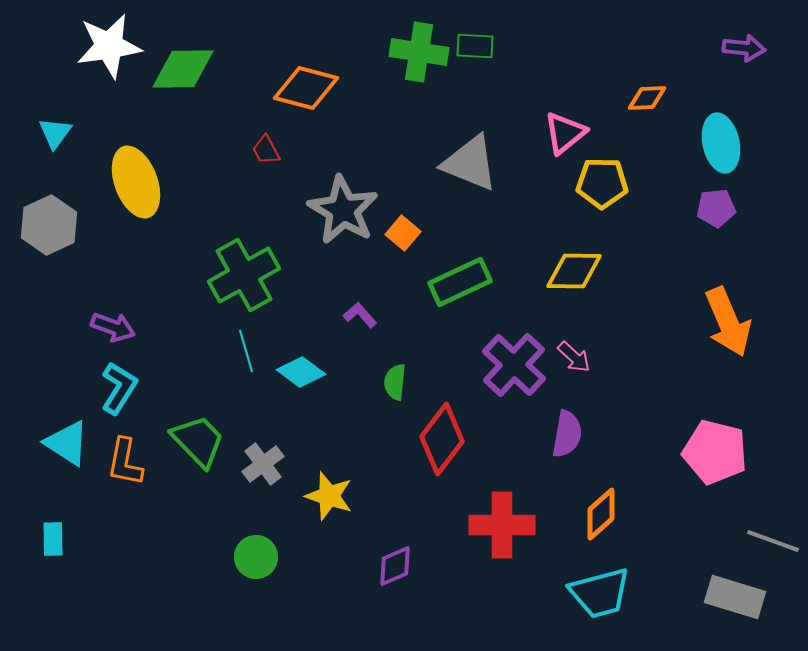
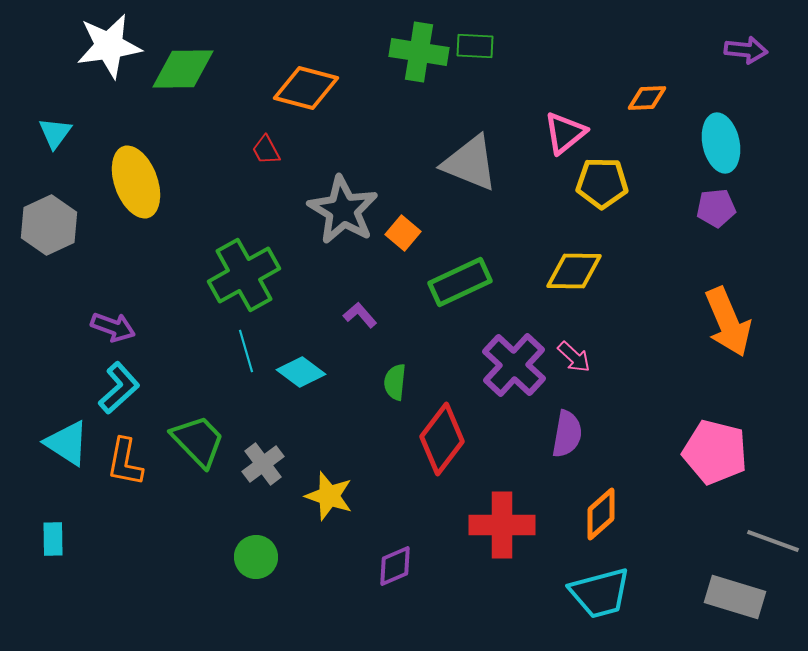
purple arrow at (744, 48): moved 2 px right, 2 px down
cyan L-shape at (119, 388): rotated 16 degrees clockwise
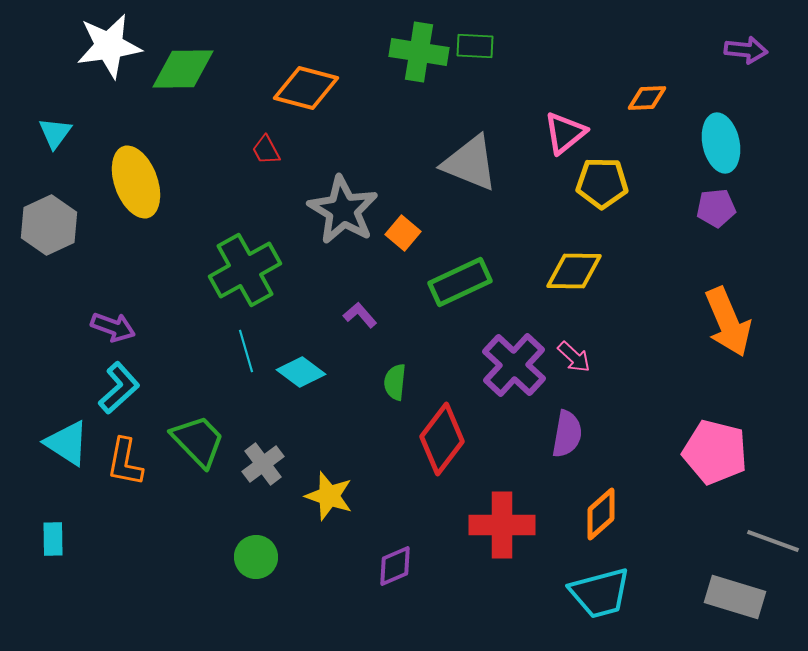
green cross at (244, 275): moved 1 px right, 5 px up
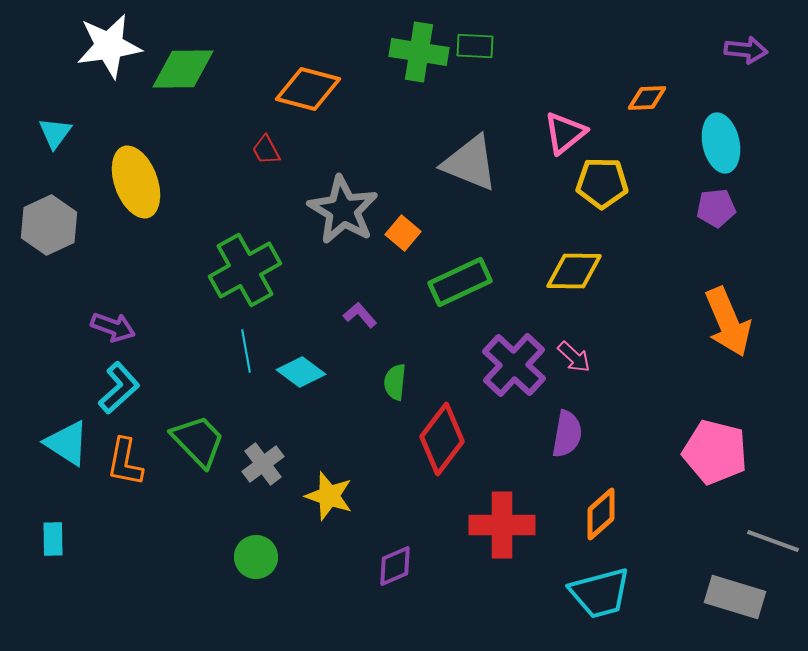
orange diamond at (306, 88): moved 2 px right, 1 px down
cyan line at (246, 351): rotated 6 degrees clockwise
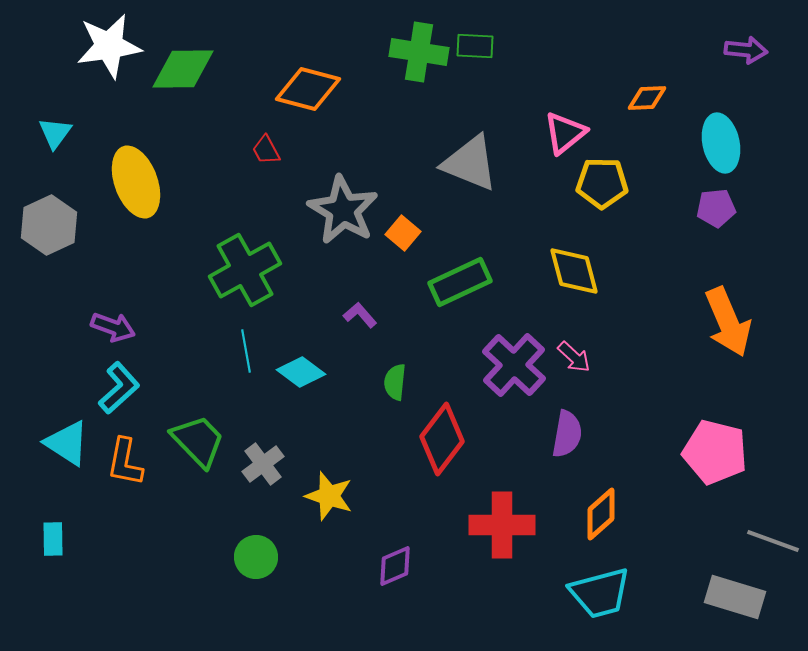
yellow diamond at (574, 271): rotated 74 degrees clockwise
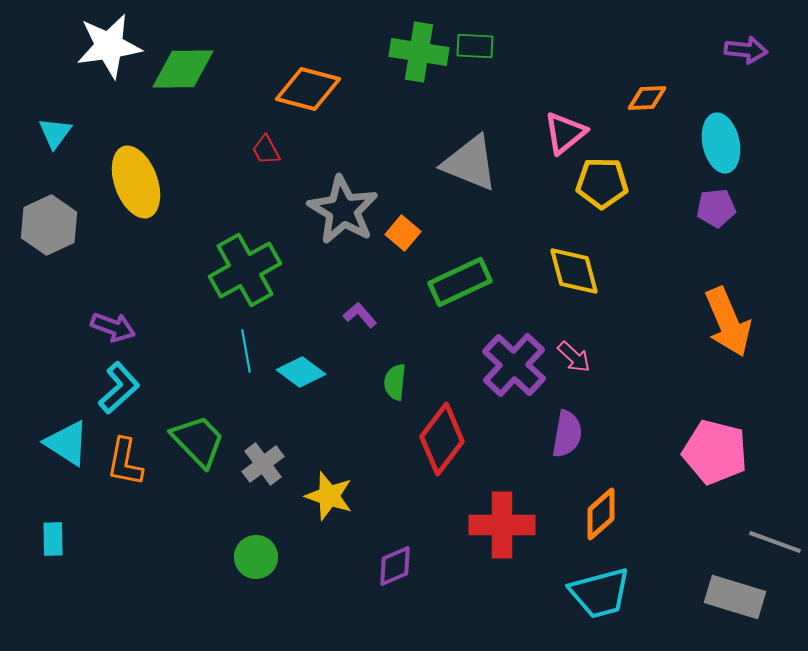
gray line at (773, 541): moved 2 px right, 1 px down
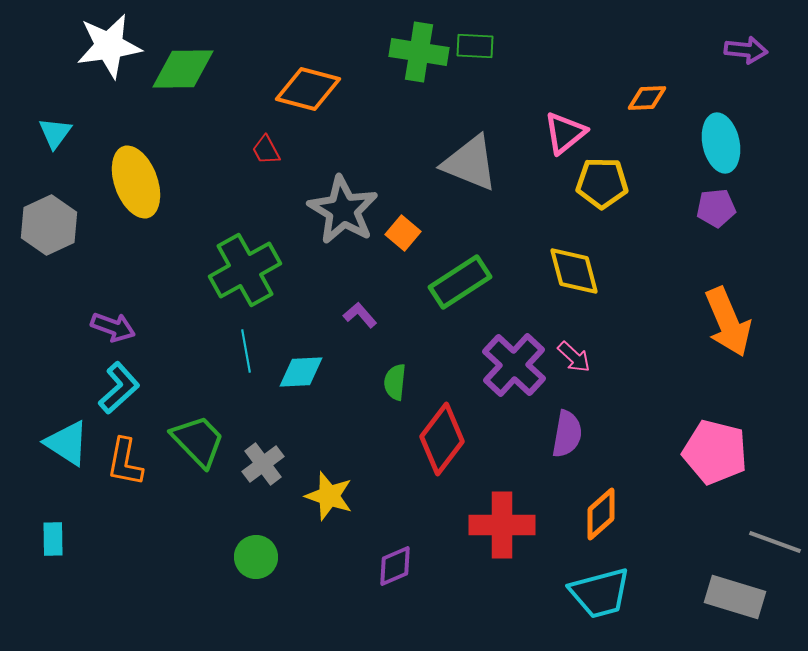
green rectangle at (460, 282): rotated 8 degrees counterclockwise
cyan diamond at (301, 372): rotated 39 degrees counterclockwise
